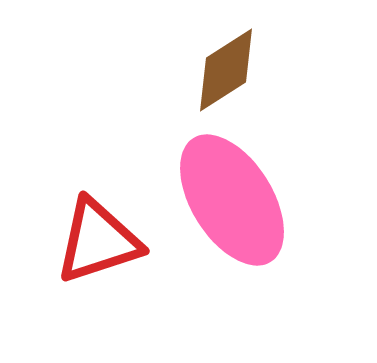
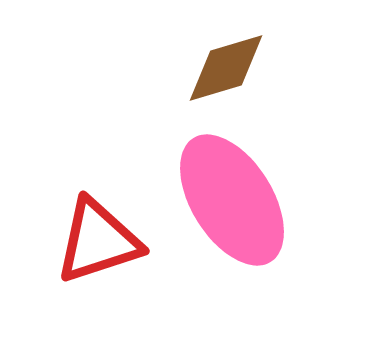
brown diamond: moved 2 px up; rotated 16 degrees clockwise
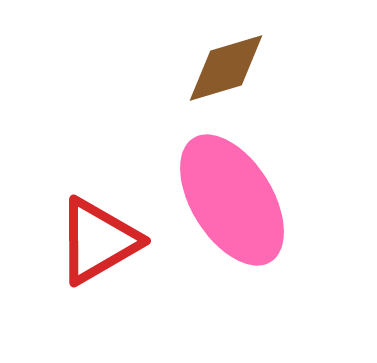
red triangle: rotated 12 degrees counterclockwise
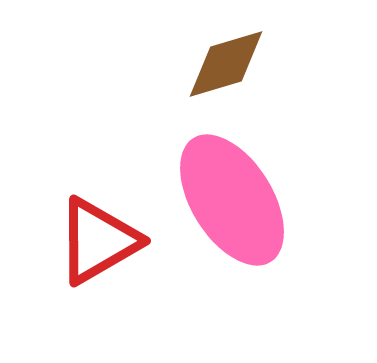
brown diamond: moved 4 px up
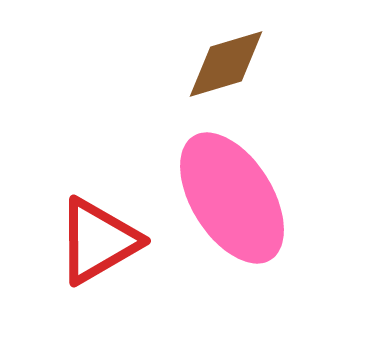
pink ellipse: moved 2 px up
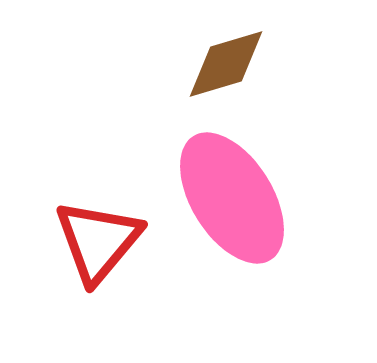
red triangle: rotated 20 degrees counterclockwise
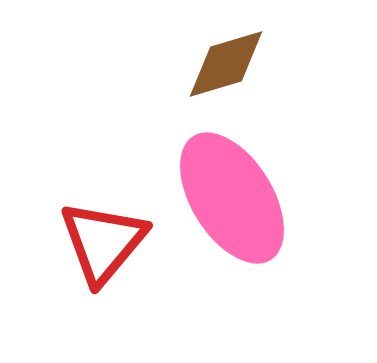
red triangle: moved 5 px right, 1 px down
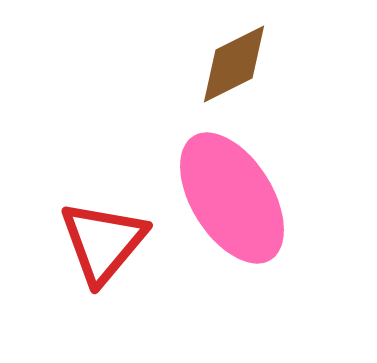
brown diamond: moved 8 px right; rotated 10 degrees counterclockwise
